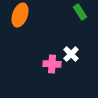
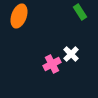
orange ellipse: moved 1 px left, 1 px down
pink cross: rotated 30 degrees counterclockwise
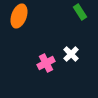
pink cross: moved 6 px left, 1 px up
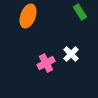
orange ellipse: moved 9 px right
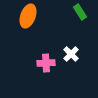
pink cross: rotated 24 degrees clockwise
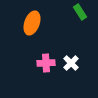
orange ellipse: moved 4 px right, 7 px down
white cross: moved 9 px down
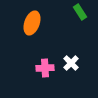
pink cross: moved 1 px left, 5 px down
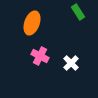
green rectangle: moved 2 px left
pink cross: moved 5 px left, 12 px up; rotated 30 degrees clockwise
